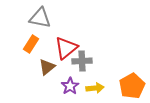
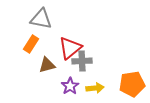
gray triangle: moved 1 px right, 1 px down
red triangle: moved 4 px right
brown triangle: moved 2 px up; rotated 24 degrees clockwise
orange pentagon: moved 2 px up; rotated 20 degrees clockwise
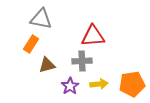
red triangle: moved 23 px right, 12 px up; rotated 35 degrees clockwise
yellow arrow: moved 4 px right, 4 px up
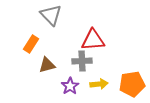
gray triangle: moved 10 px right, 4 px up; rotated 35 degrees clockwise
red triangle: moved 4 px down
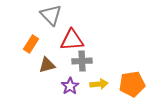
red triangle: moved 21 px left
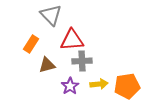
orange pentagon: moved 5 px left, 2 px down
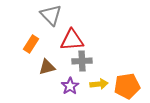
brown triangle: moved 2 px down
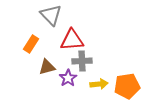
purple star: moved 2 px left, 8 px up
